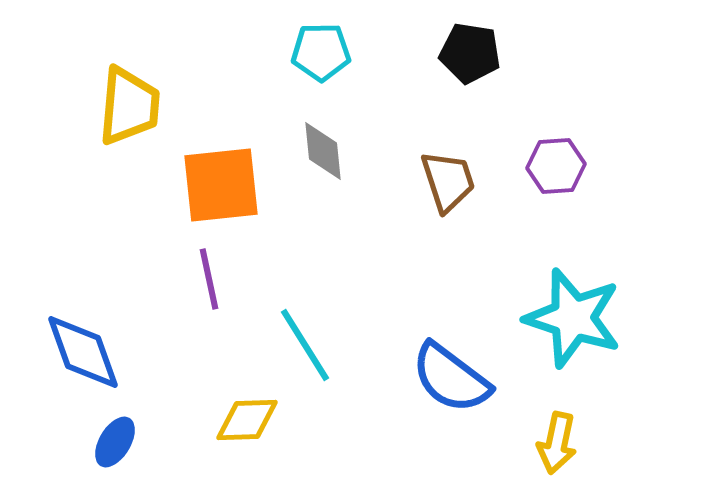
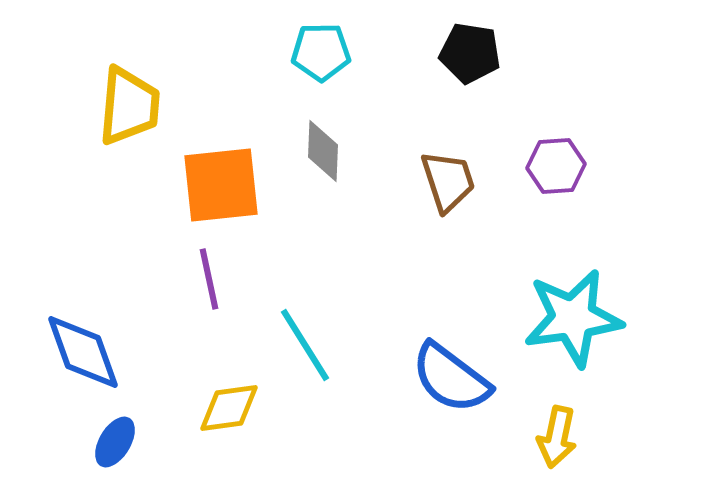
gray diamond: rotated 8 degrees clockwise
cyan star: rotated 26 degrees counterclockwise
yellow diamond: moved 18 px left, 12 px up; rotated 6 degrees counterclockwise
yellow arrow: moved 6 px up
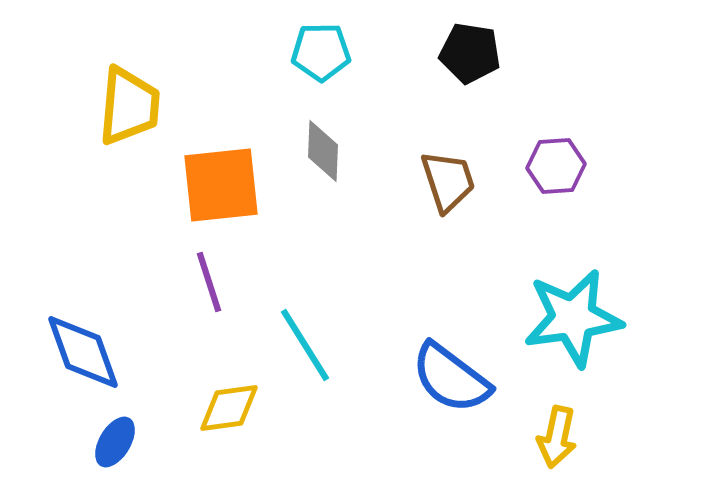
purple line: moved 3 px down; rotated 6 degrees counterclockwise
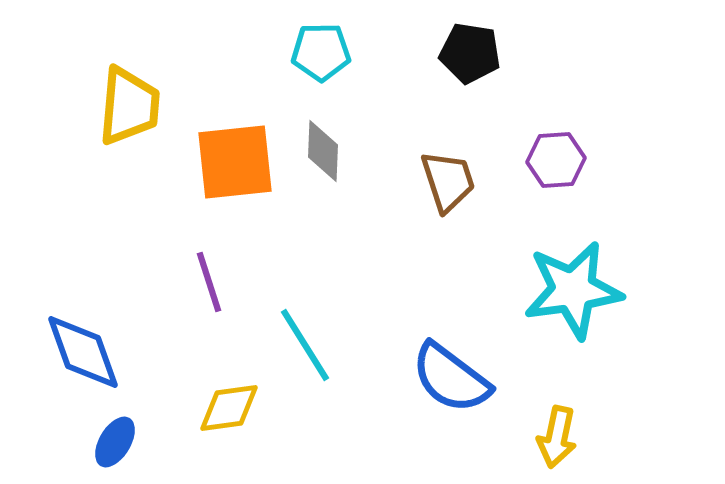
purple hexagon: moved 6 px up
orange square: moved 14 px right, 23 px up
cyan star: moved 28 px up
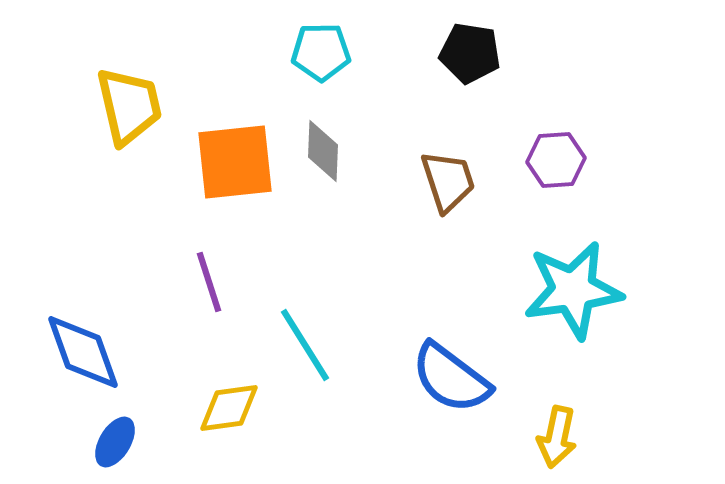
yellow trapezoid: rotated 18 degrees counterclockwise
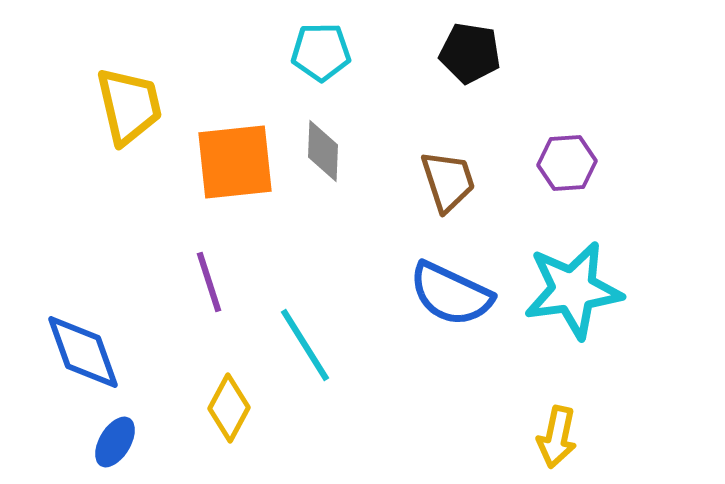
purple hexagon: moved 11 px right, 3 px down
blue semicircle: moved 84 px up; rotated 12 degrees counterclockwise
yellow diamond: rotated 54 degrees counterclockwise
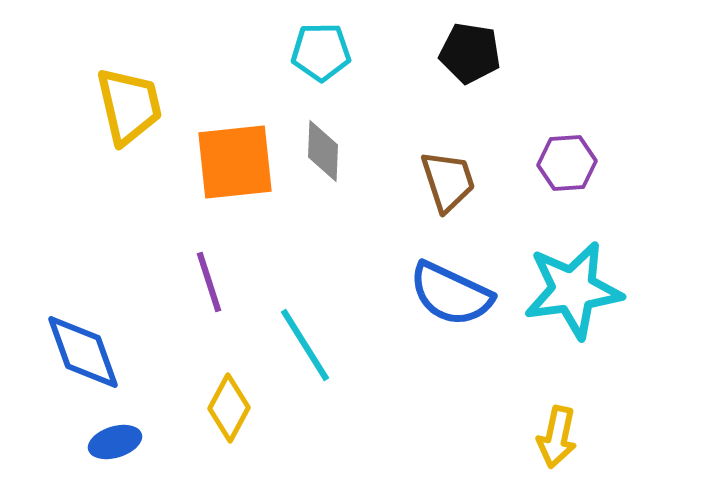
blue ellipse: rotated 42 degrees clockwise
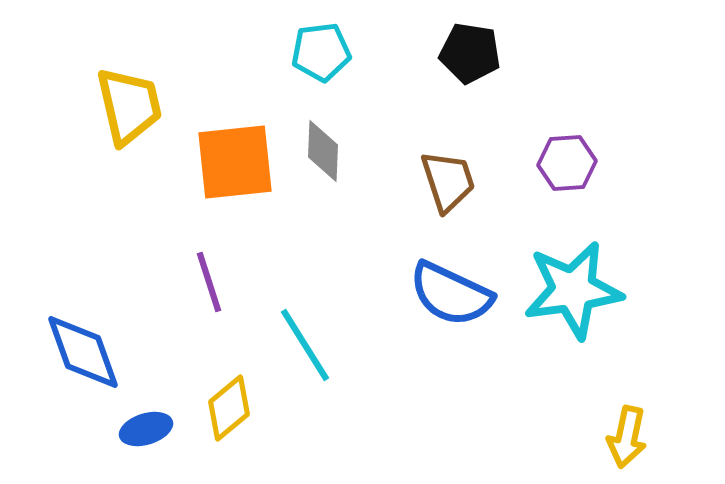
cyan pentagon: rotated 6 degrees counterclockwise
yellow diamond: rotated 22 degrees clockwise
yellow arrow: moved 70 px right
blue ellipse: moved 31 px right, 13 px up
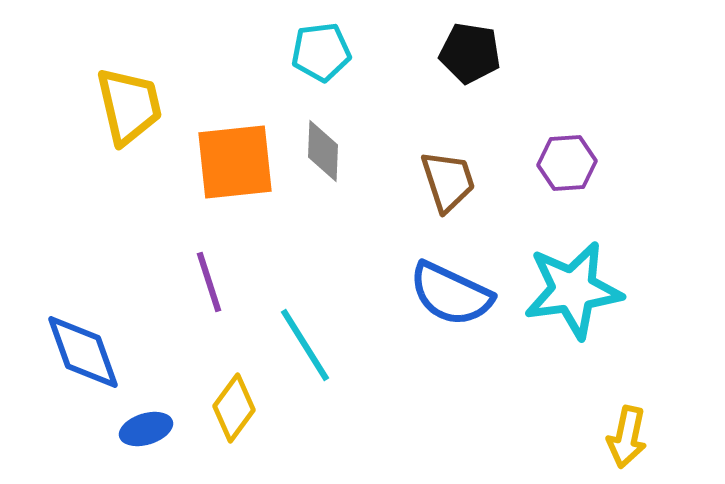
yellow diamond: moved 5 px right; rotated 14 degrees counterclockwise
